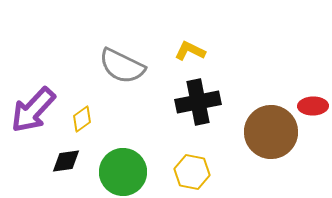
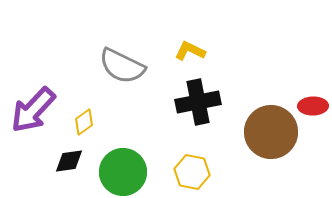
yellow diamond: moved 2 px right, 3 px down
black diamond: moved 3 px right
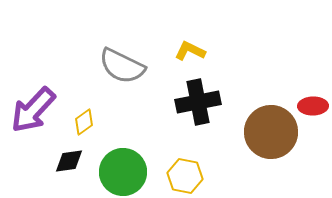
yellow hexagon: moved 7 px left, 4 px down
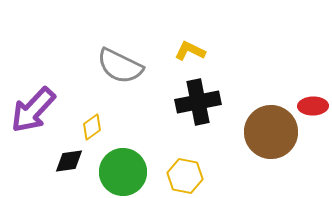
gray semicircle: moved 2 px left
yellow diamond: moved 8 px right, 5 px down
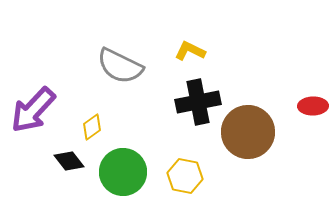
brown circle: moved 23 px left
black diamond: rotated 60 degrees clockwise
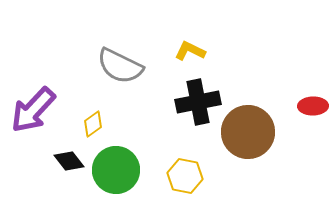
yellow diamond: moved 1 px right, 3 px up
green circle: moved 7 px left, 2 px up
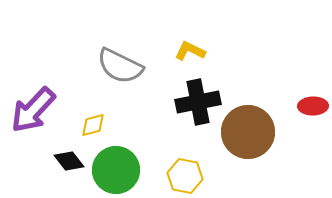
yellow diamond: moved 1 px down; rotated 20 degrees clockwise
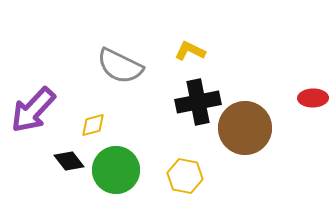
red ellipse: moved 8 px up
brown circle: moved 3 px left, 4 px up
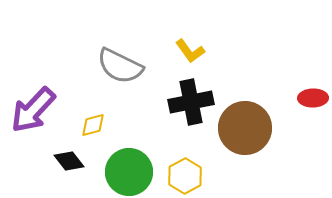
yellow L-shape: rotated 152 degrees counterclockwise
black cross: moved 7 px left
green circle: moved 13 px right, 2 px down
yellow hexagon: rotated 20 degrees clockwise
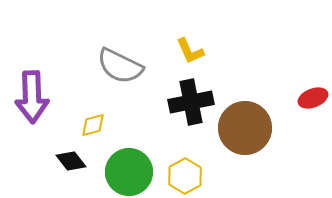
yellow L-shape: rotated 12 degrees clockwise
red ellipse: rotated 20 degrees counterclockwise
purple arrow: moved 1 px left, 13 px up; rotated 45 degrees counterclockwise
black diamond: moved 2 px right
